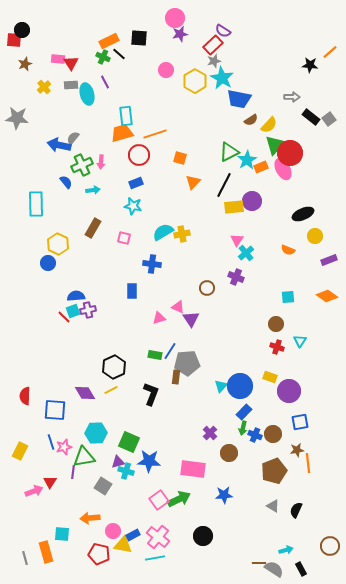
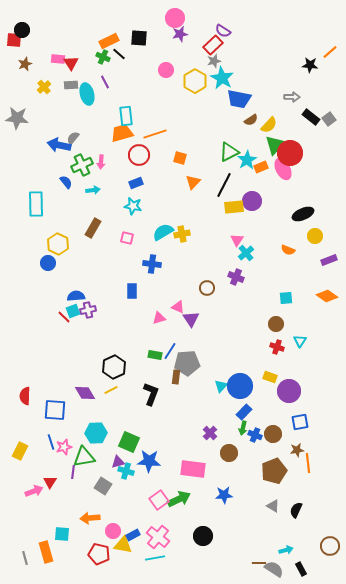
pink square at (124, 238): moved 3 px right
cyan square at (288, 297): moved 2 px left, 1 px down
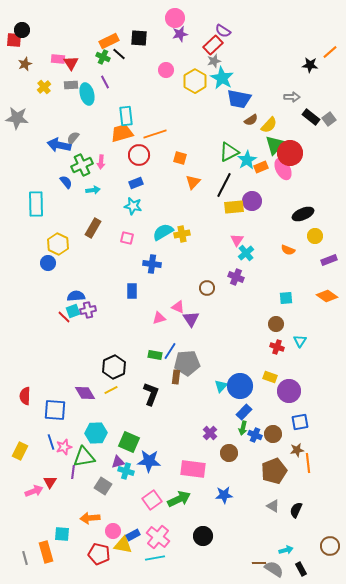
pink square at (159, 500): moved 7 px left
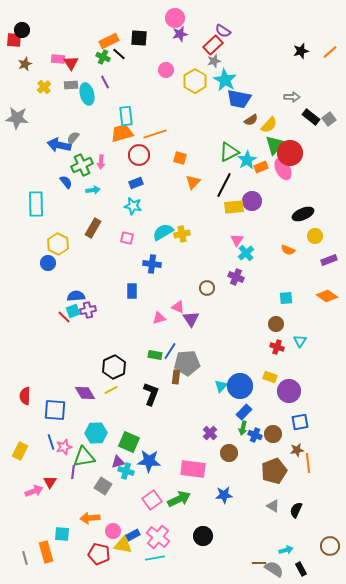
black star at (310, 65): moved 9 px left, 14 px up; rotated 21 degrees counterclockwise
cyan star at (222, 78): moved 3 px right, 2 px down
